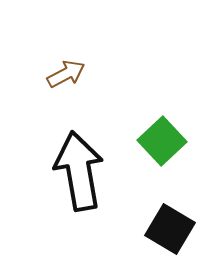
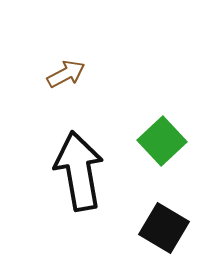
black square: moved 6 px left, 1 px up
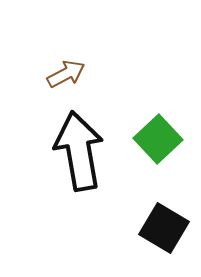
green square: moved 4 px left, 2 px up
black arrow: moved 20 px up
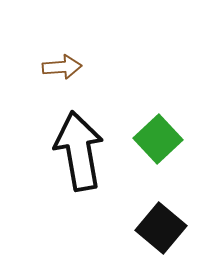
brown arrow: moved 4 px left, 7 px up; rotated 24 degrees clockwise
black square: moved 3 px left; rotated 9 degrees clockwise
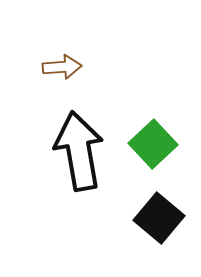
green square: moved 5 px left, 5 px down
black square: moved 2 px left, 10 px up
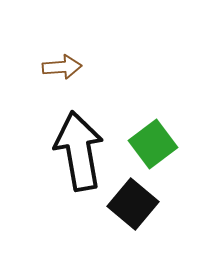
green square: rotated 6 degrees clockwise
black square: moved 26 px left, 14 px up
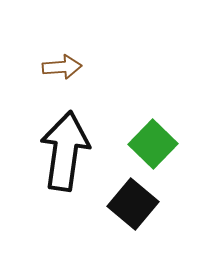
green square: rotated 9 degrees counterclockwise
black arrow: moved 14 px left; rotated 18 degrees clockwise
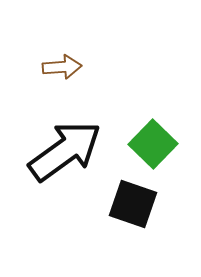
black arrow: rotated 46 degrees clockwise
black square: rotated 21 degrees counterclockwise
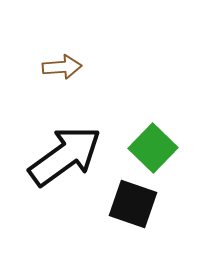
green square: moved 4 px down
black arrow: moved 5 px down
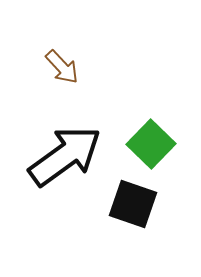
brown arrow: rotated 51 degrees clockwise
green square: moved 2 px left, 4 px up
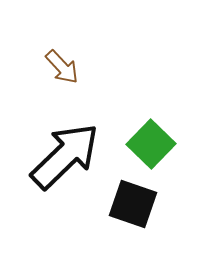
black arrow: rotated 8 degrees counterclockwise
